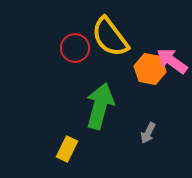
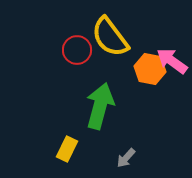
red circle: moved 2 px right, 2 px down
gray arrow: moved 22 px left, 25 px down; rotated 15 degrees clockwise
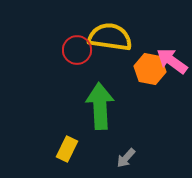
yellow semicircle: rotated 135 degrees clockwise
green arrow: rotated 18 degrees counterclockwise
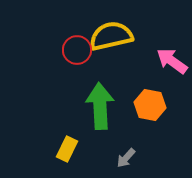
yellow semicircle: moved 1 px right, 1 px up; rotated 21 degrees counterclockwise
orange hexagon: moved 36 px down
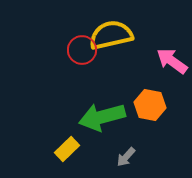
yellow semicircle: moved 1 px up
red circle: moved 5 px right
green arrow: moved 2 px right, 11 px down; rotated 102 degrees counterclockwise
yellow rectangle: rotated 20 degrees clockwise
gray arrow: moved 1 px up
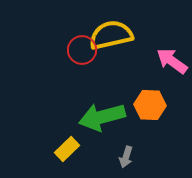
orange hexagon: rotated 8 degrees counterclockwise
gray arrow: rotated 25 degrees counterclockwise
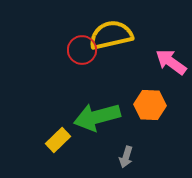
pink arrow: moved 1 px left, 1 px down
green arrow: moved 5 px left
yellow rectangle: moved 9 px left, 9 px up
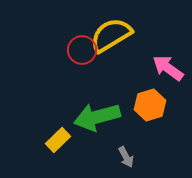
yellow semicircle: rotated 18 degrees counterclockwise
pink arrow: moved 3 px left, 6 px down
orange hexagon: rotated 20 degrees counterclockwise
gray arrow: rotated 45 degrees counterclockwise
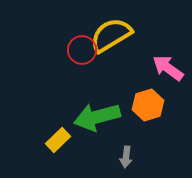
orange hexagon: moved 2 px left
gray arrow: rotated 35 degrees clockwise
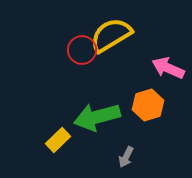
pink arrow: rotated 12 degrees counterclockwise
gray arrow: rotated 20 degrees clockwise
